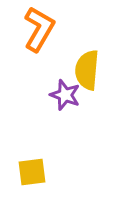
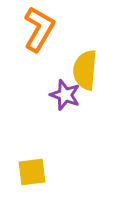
yellow semicircle: moved 2 px left
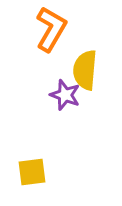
orange L-shape: moved 12 px right
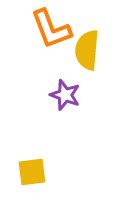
orange L-shape: rotated 129 degrees clockwise
yellow semicircle: moved 2 px right, 20 px up
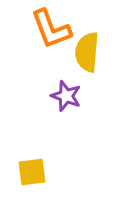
yellow semicircle: moved 2 px down
purple star: moved 1 px right, 1 px down
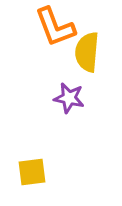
orange L-shape: moved 4 px right, 2 px up
purple star: moved 3 px right, 2 px down; rotated 8 degrees counterclockwise
